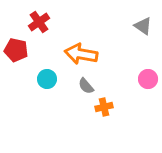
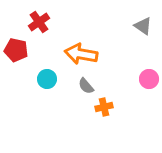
pink circle: moved 1 px right
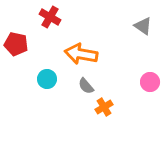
red cross: moved 11 px right, 5 px up; rotated 25 degrees counterclockwise
red pentagon: moved 6 px up
pink circle: moved 1 px right, 3 px down
orange cross: rotated 18 degrees counterclockwise
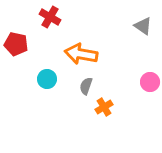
gray semicircle: rotated 60 degrees clockwise
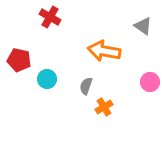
red pentagon: moved 3 px right, 16 px down
orange arrow: moved 23 px right, 3 px up
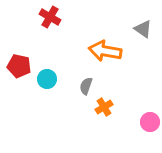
gray triangle: moved 3 px down
orange arrow: moved 1 px right
red pentagon: moved 6 px down
pink circle: moved 40 px down
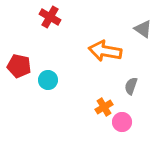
cyan circle: moved 1 px right, 1 px down
gray semicircle: moved 45 px right
pink circle: moved 28 px left
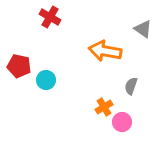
cyan circle: moved 2 px left
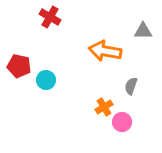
gray triangle: moved 2 px down; rotated 36 degrees counterclockwise
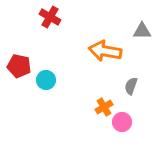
gray triangle: moved 1 px left
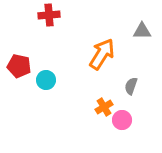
red cross: moved 1 px left, 2 px up; rotated 35 degrees counterclockwise
orange arrow: moved 3 px left, 3 px down; rotated 112 degrees clockwise
pink circle: moved 2 px up
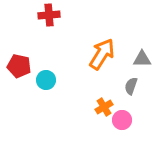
gray triangle: moved 28 px down
